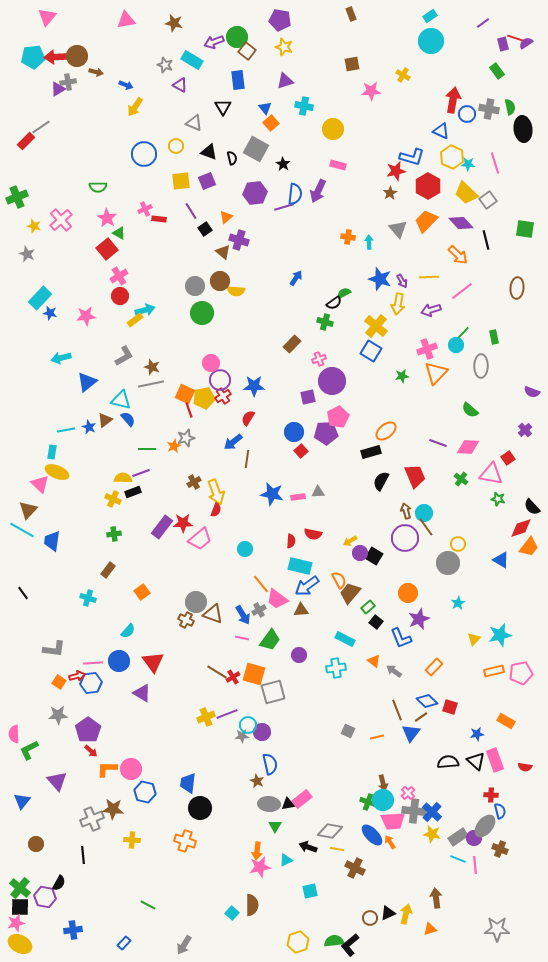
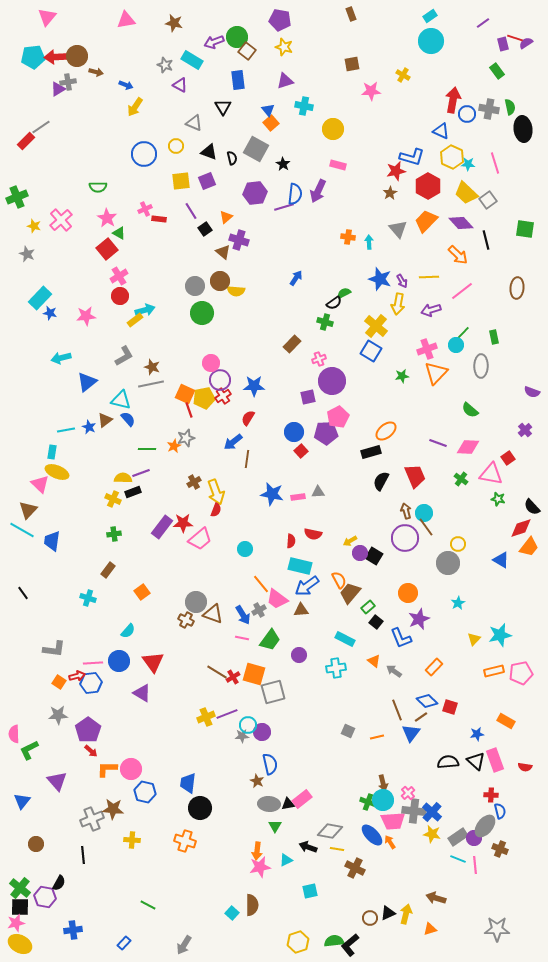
blue triangle at (265, 108): moved 3 px right, 2 px down
brown arrow at (436, 898): rotated 66 degrees counterclockwise
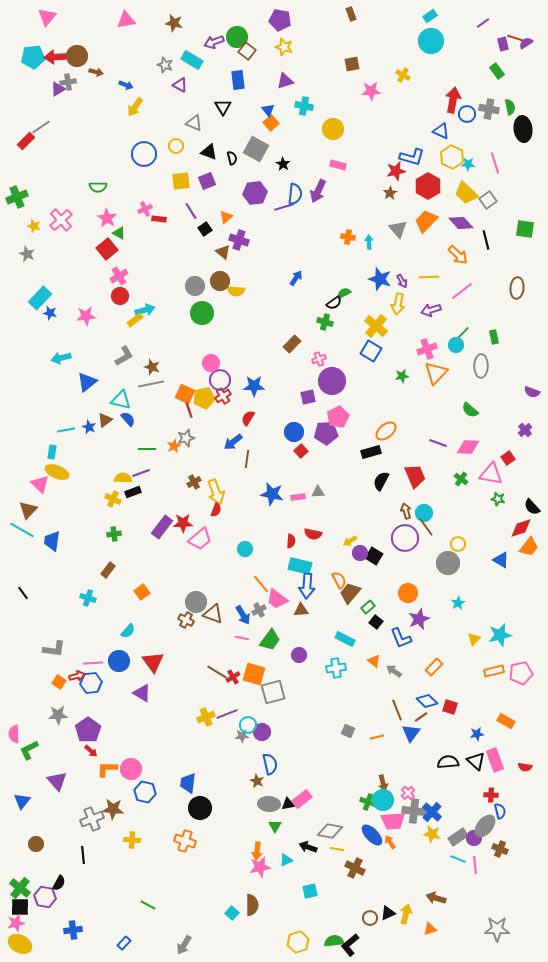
blue arrow at (307, 586): rotated 50 degrees counterclockwise
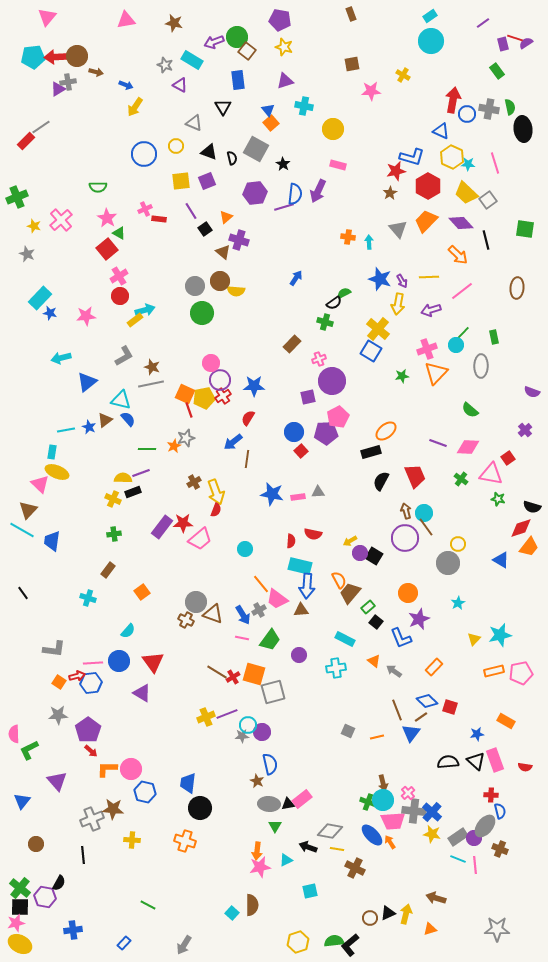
yellow cross at (376, 326): moved 2 px right, 3 px down
black semicircle at (532, 507): rotated 30 degrees counterclockwise
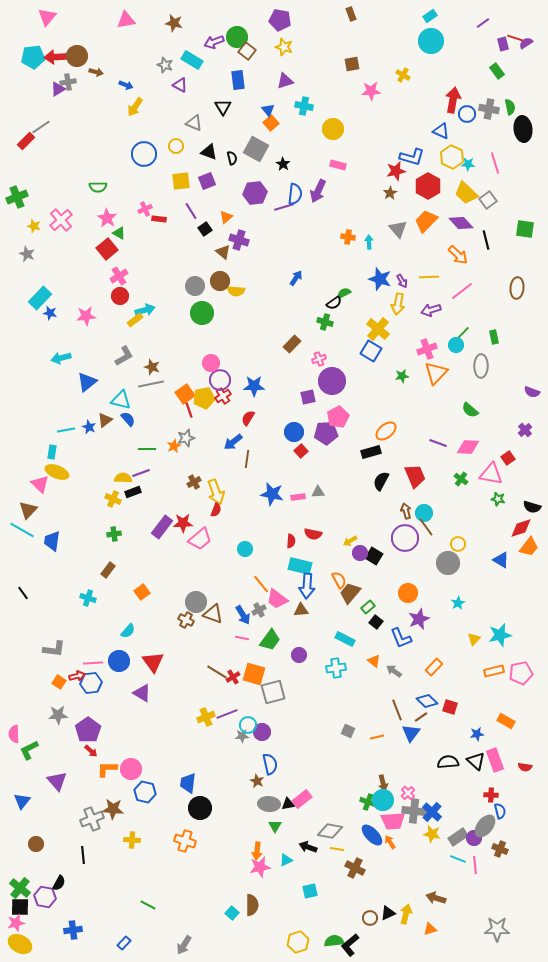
orange square at (185, 394): rotated 30 degrees clockwise
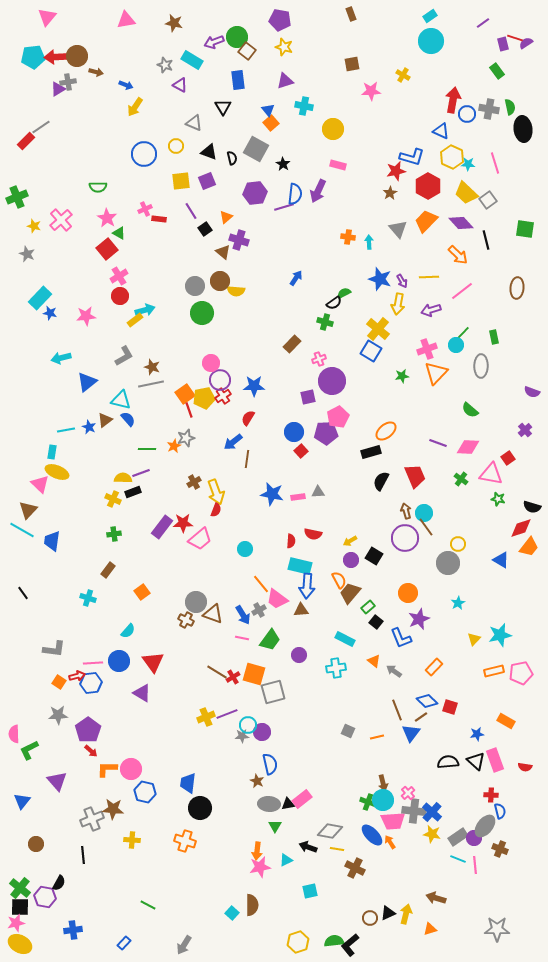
purple circle at (360, 553): moved 9 px left, 7 px down
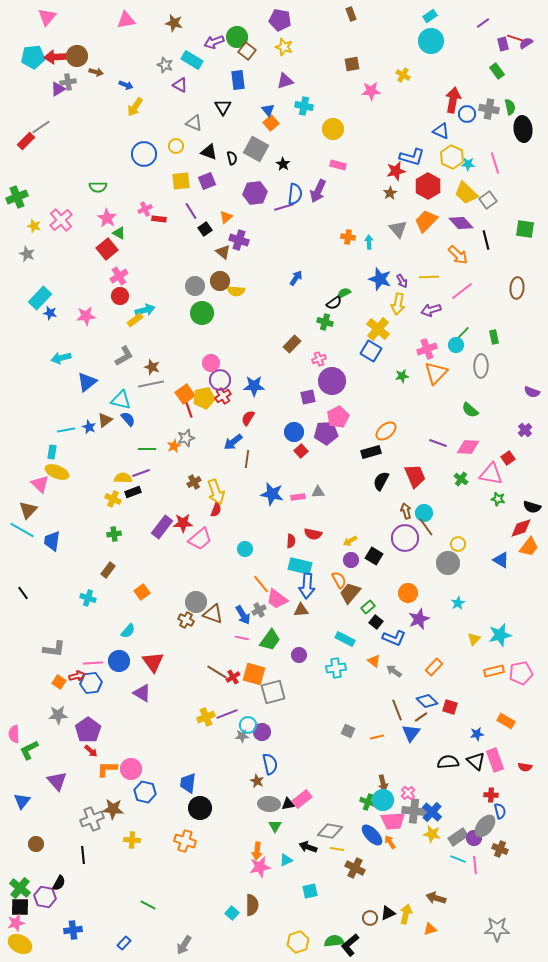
blue L-shape at (401, 638): moved 7 px left; rotated 45 degrees counterclockwise
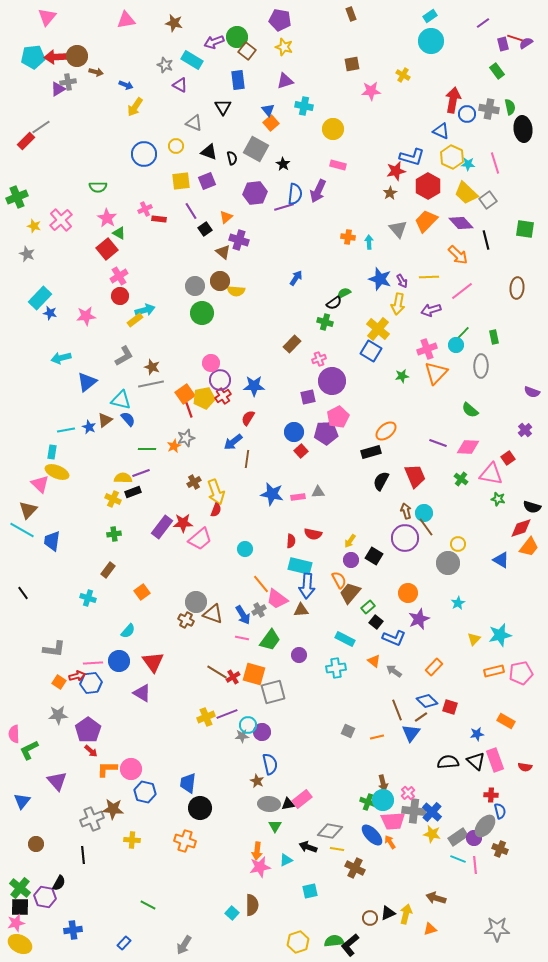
yellow arrow at (350, 541): rotated 24 degrees counterclockwise
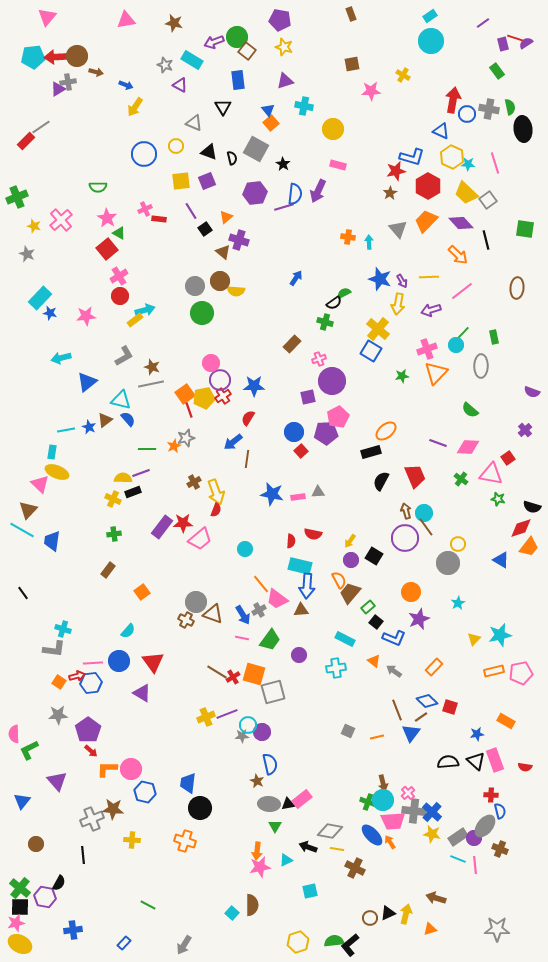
orange circle at (408, 593): moved 3 px right, 1 px up
cyan cross at (88, 598): moved 25 px left, 31 px down
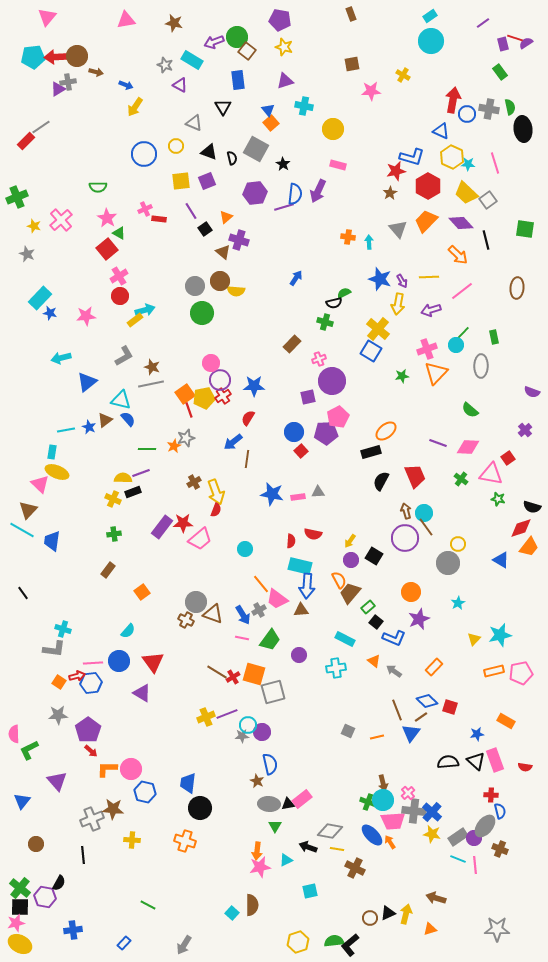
green rectangle at (497, 71): moved 3 px right, 1 px down
black semicircle at (334, 303): rotated 21 degrees clockwise
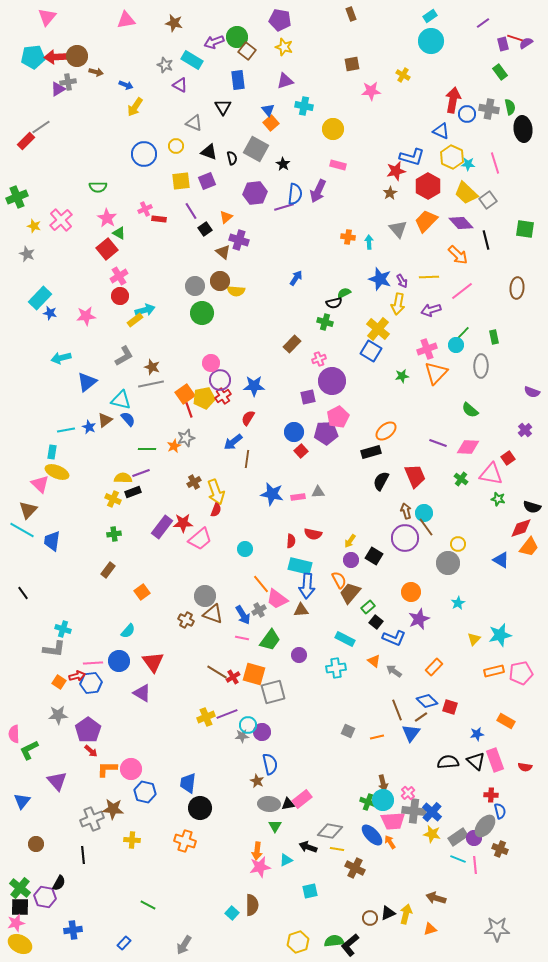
gray circle at (196, 602): moved 9 px right, 6 px up
